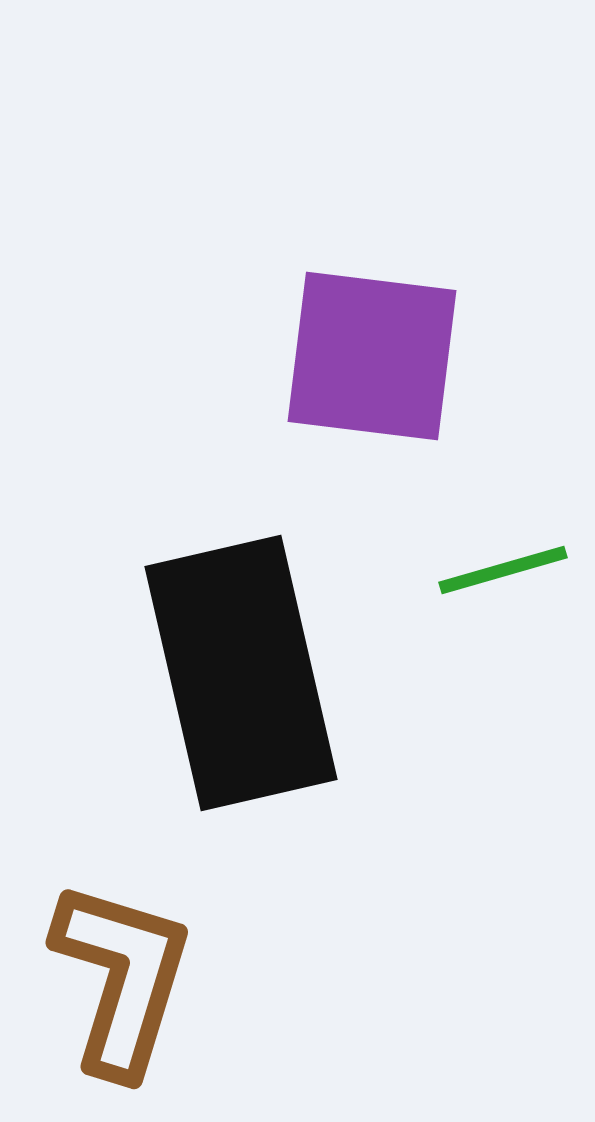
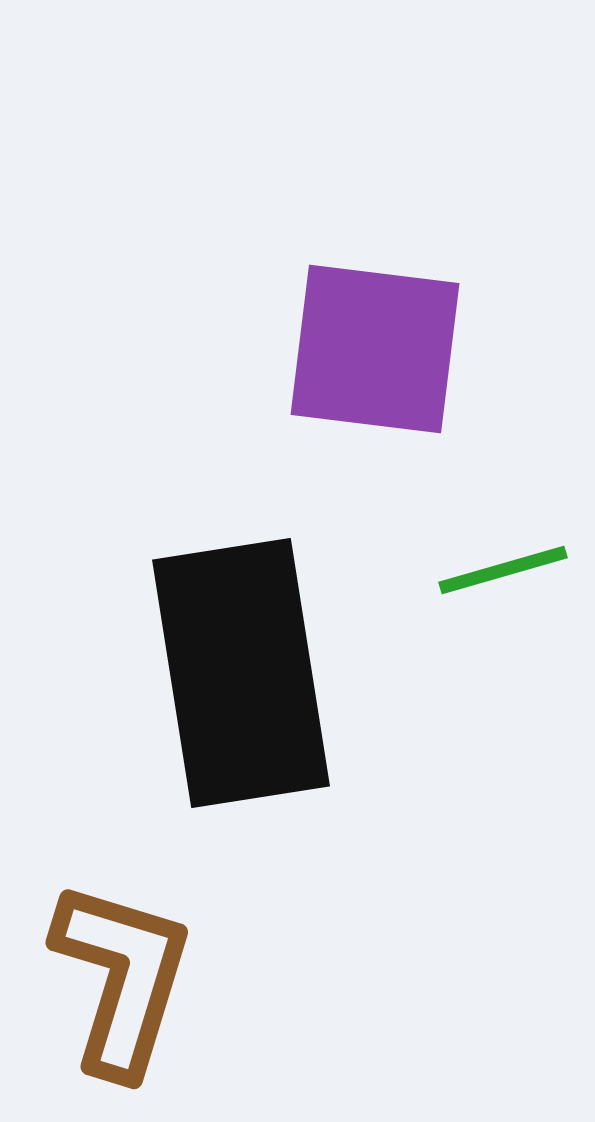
purple square: moved 3 px right, 7 px up
black rectangle: rotated 4 degrees clockwise
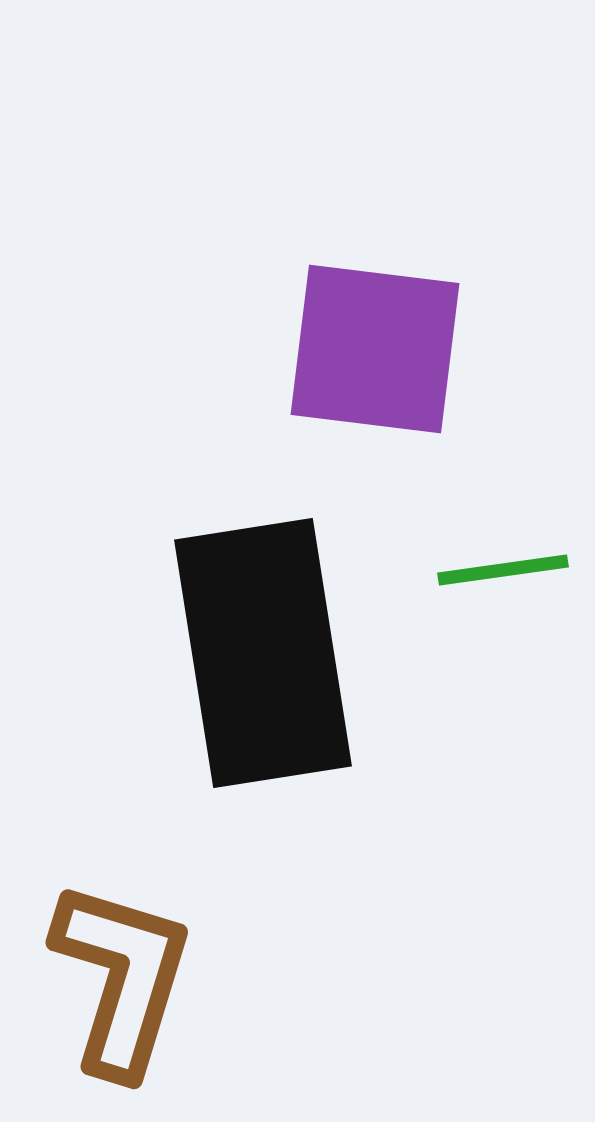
green line: rotated 8 degrees clockwise
black rectangle: moved 22 px right, 20 px up
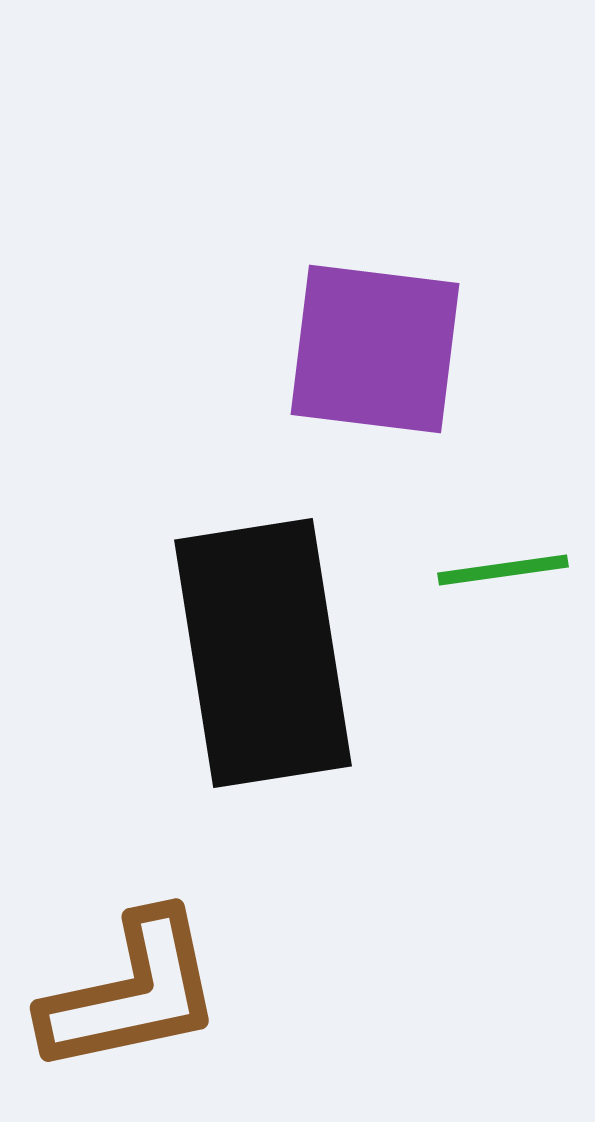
brown L-shape: moved 10 px right, 15 px down; rotated 61 degrees clockwise
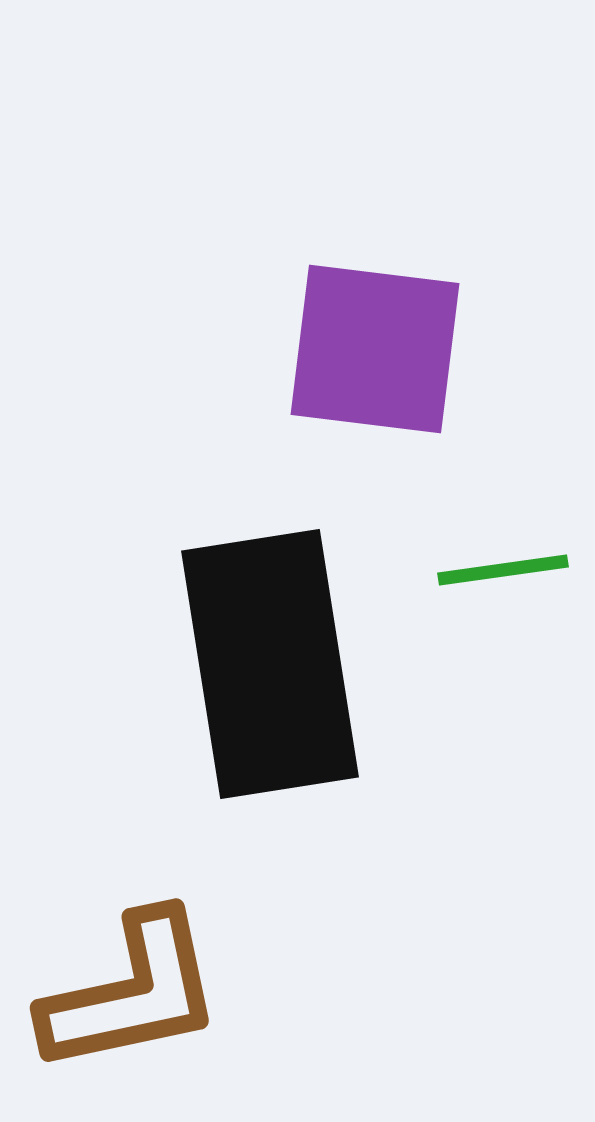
black rectangle: moved 7 px right, 11 px down
